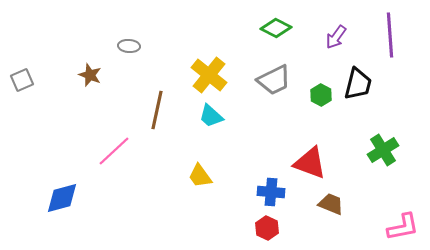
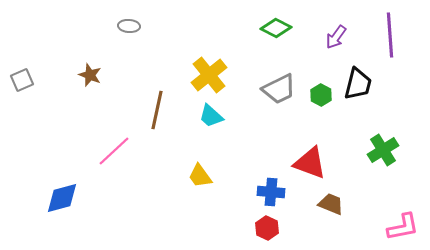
gray ellipse: moved 20 px up
yellow cross: rotated 12 degrees clockwise
gray trapezoid: moved 5 px right, 9 px down
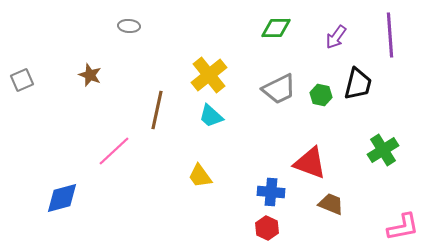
green diamond: rotated 28 degrees counterclockwise
green hexagon: rotated 15 degrees counterclockwise
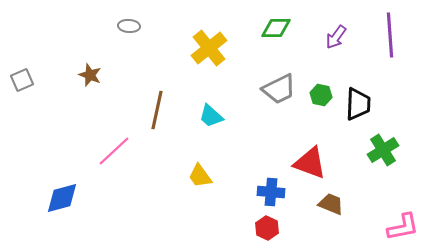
yellow cross: moved 27 px up
black trapezoid: moved 20 px down; rotated 12 degrees counterclockwise
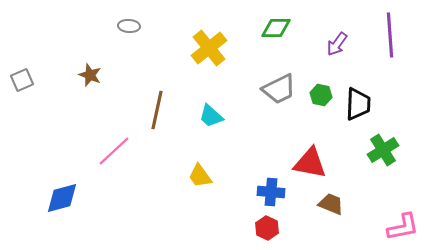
purple arrow: moved 1 px right, 7 px down
red triangle: rotated 9 degrees counterclockwise
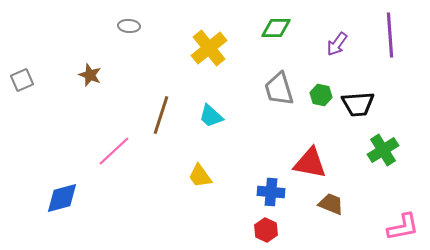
gray trapezoid: rotated 99 degrees clockwise
black trapezoid: rotated 84 degrees clockwise
brown line: moved 4 px right, 5 px down; rotated 6 degrees clockwise
red hexagon: moved 1 px left, 2 px down
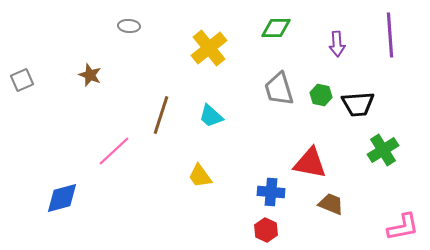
purple arrow: rotated 40 degrees counterclockwise
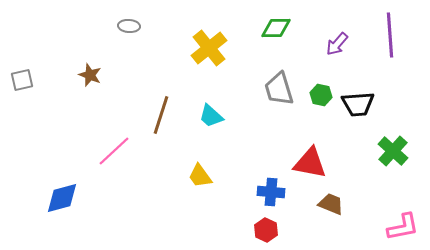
purple arrow: rotated 45 degrees clockwise
gray square: rotated 10 degrees clockwise
green cross: moved 10 px right, 1 px down; rotated 16 degrees counterclockwise
